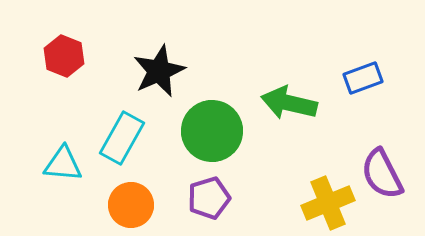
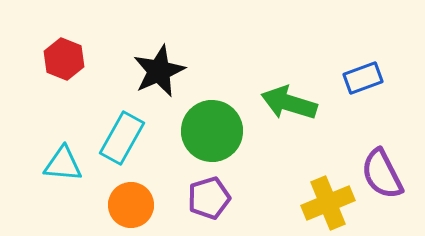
red hexagon: moved 3 px down
green arrow: rotated 4 degrees clockwise
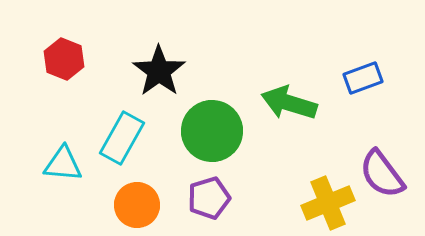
black star: rotated 12 degrees counterclockwise
purple semicircle: rotated 10 degrees counterclockwise
orange circle: moved 6 px right
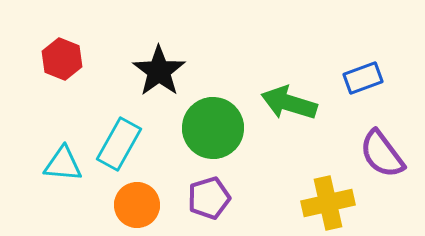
red hexagon: moved 2 px left
green circle: moved 1 px right, 3 px up
cyan rectangle: moved 3 px left, 6 px down
purple semicircle: moved 20 px up
yellow cross: rotated 9 degrees clockwise
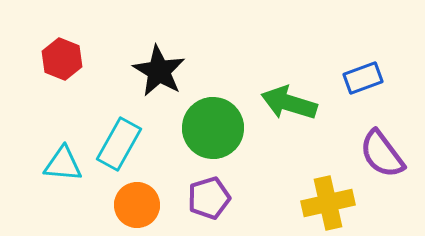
black star: rotated 6 degrees counterclockwise
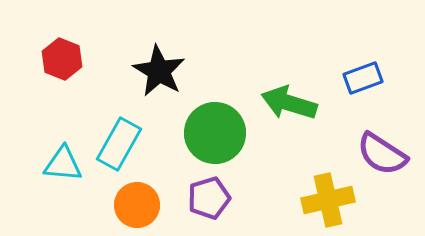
green circle: moved 2 px right, 5 px down
purple semicircle: rotated 20 degrees counterclockwise
yellow cross: moved 3 px up
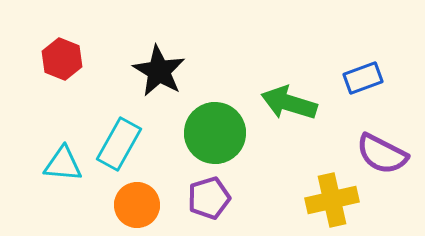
purple semicircle: rotated 6 degrees counterclockwise
yellow cross: moved 4 px right
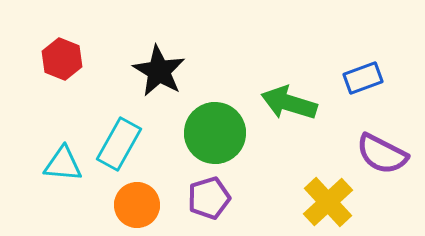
yellow cross: moved 4 px left, 2 px down; rotated 30 degrees counterclockwise
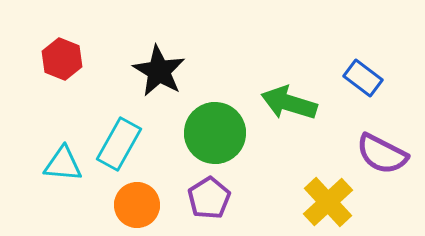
blue rectangle: rotated 57 degrees clockwise
purple pentagon: rotated 15 degrees counterclockwise
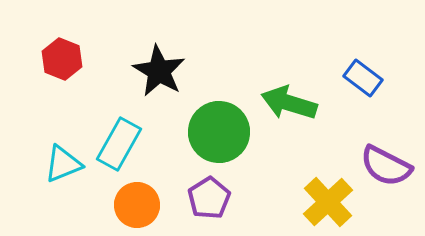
green circle: moved 4 px right, 1 px up
purple semicircle: moved 4 px right, 12 px down
cyan triangle: rotated 27 degrees counterclockwise
